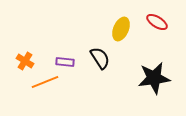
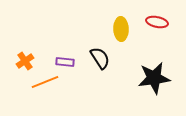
red ellipse: rotated 20 degrees counterclockwise
yellow ellipse: rotated 25 degrees counterclockwise
orange cross: rotated 24 degrees clockwise
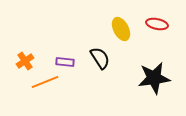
red ellipse: moved 2 px down
yellow ellipse: rotated 25 degrees counterclockwise
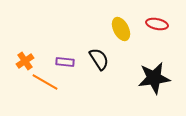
black semicircle: moved 1 px left, 1 px down
orange line: rotated 52 degrees clockwise
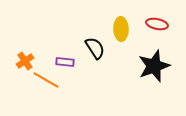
yellow ellipse: rotated 25 degrees clockwise
black semicircle: moved 4 px left, 11 px up
black star: moved 12 px up; rotated 12 degrees counterclockwise
orange line: moved 1 px right, 2 px up
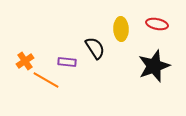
purple rectangle: moved 2 px right
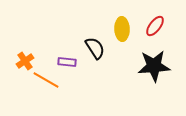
red ellipse: moved 2 px left, 2 px down; rotated 65 degrees counterclockwise
yellow ellipse: moved 1 px right
black star: rotated 16 degrees clockwise
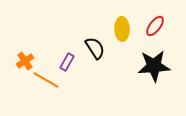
purple rectangle: rotated 66 degrees counterclockwise
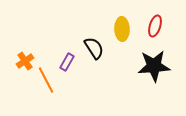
red ellipse: rotated 20 degrees counterclockwise
black semicircle: moved 1 px left
orange line: rotated 32 degrees clockwise
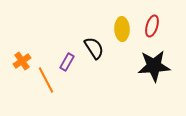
red ellipse: moved 3 px left
orange cross: moved 3 px left
